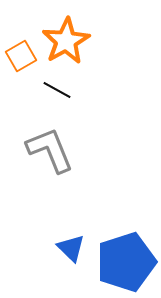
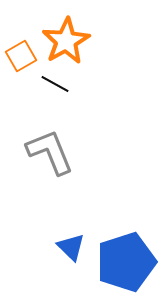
black line: moved 2 px left, 6 px up
gray L-shape: moved 2 px down
blue triangle: moved 1 px up
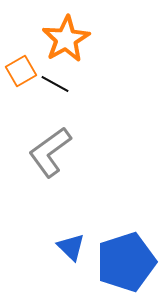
orange star: moved 2 px up
orange square: moved 15 px down
gray L-shape: rotated 104 degrees counterclockwise
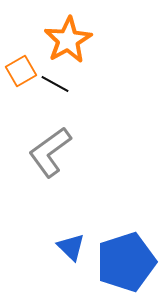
orange star: moved 2 px right, 1 px down
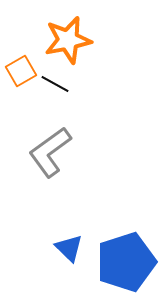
orange star: rotated 18 degrees clockwise
blue triangle: moved 2 px left, 1 px down
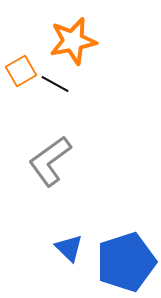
orange star: moved 5 px right, 1 px down
gray L-shape: moved 9 px down
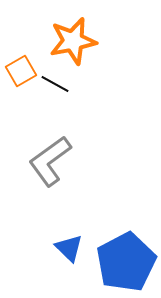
blue pentagon: rotated 10 degrees counterclockwise
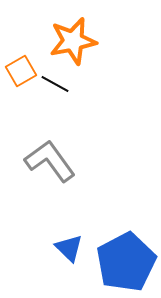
gray L-shape: rotated 90 degrees clockwise
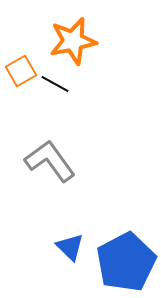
blue triangle: moved 1 px right, 1 px up
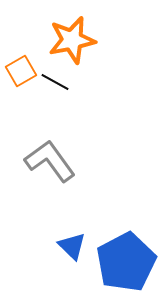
orange star: moved 1 px left, 1 px up
black line: moved 2 px up
blue triangle: moved 2 px right, 1 px up
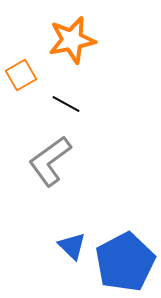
orange square: moved 4 px down
black line: moved 11 px right, 22 px down
gray L-shape: rotated 90 degrees counterclockwise
blue pentagon: moved 1 px left
